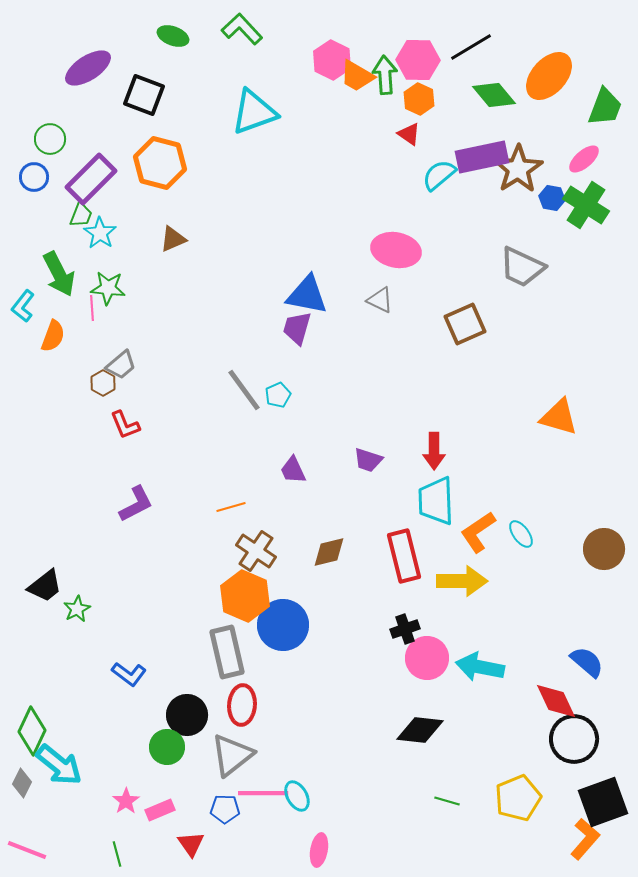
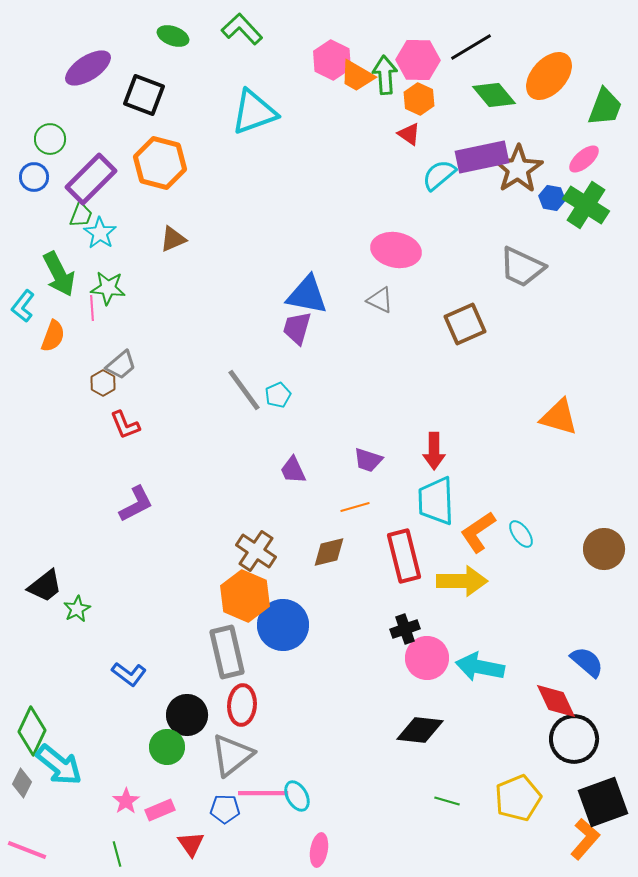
orange line at (231, 507): moved 124 px right
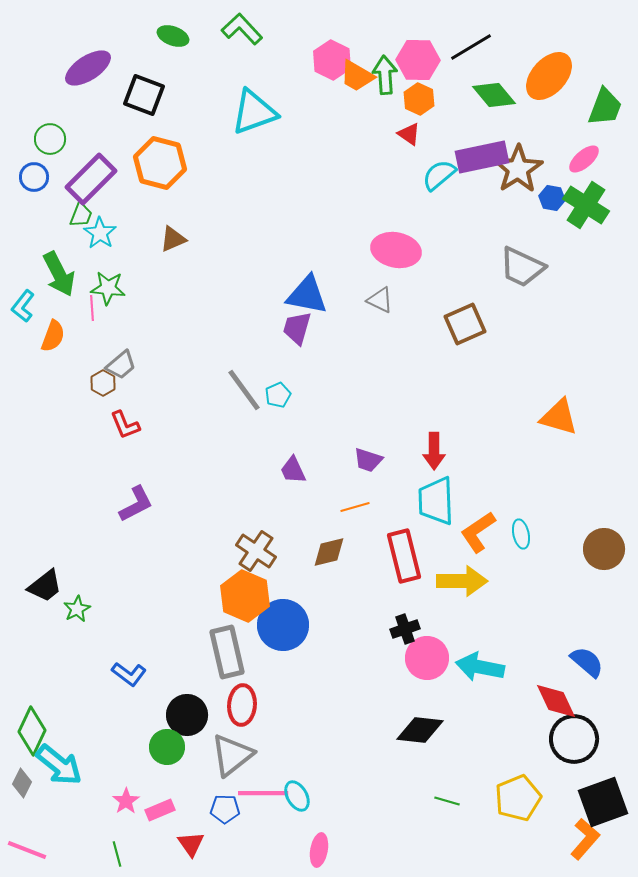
cyan ellipse at (521, 534): rotated 24 degrees clockwise
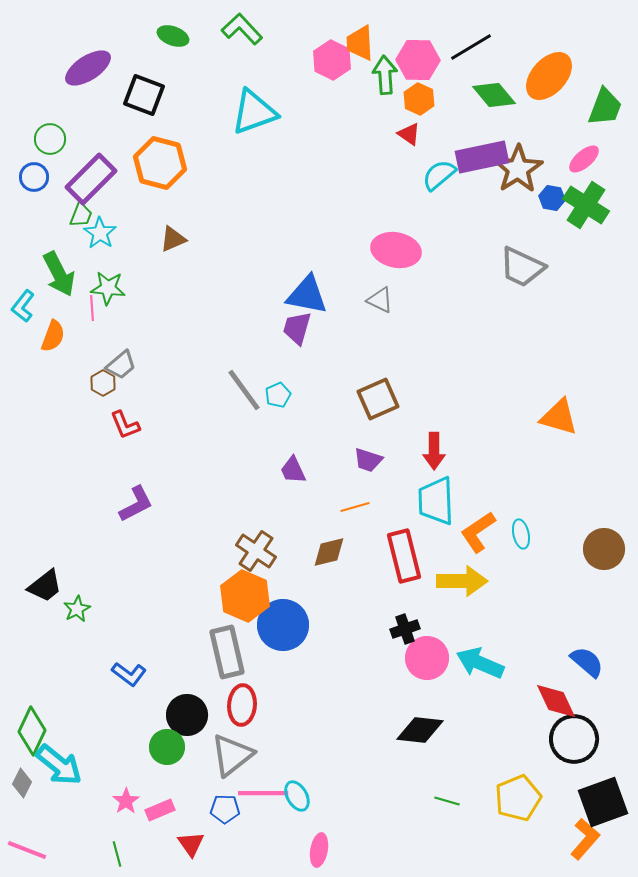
orange trapezoid at (357, 76): moved 3 px right, 33 px up; rotated 57 degrees clockwise
brown square at (465, 324): moved 87 px left, 75 px down
cyan arrow at (480, 667): moved 4 px up; rotated 12 degrees clockwise
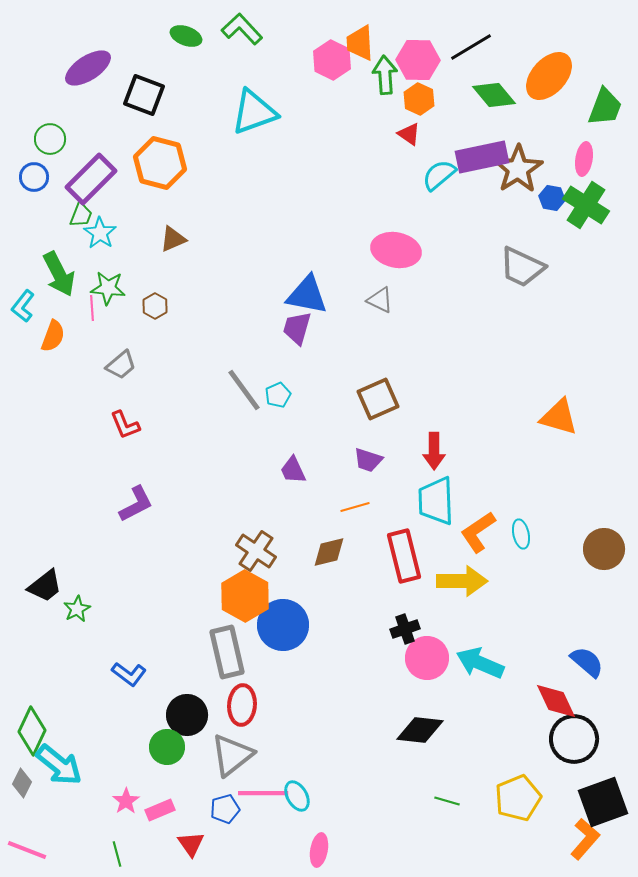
green ellipse at (173, 36): moved 13 px right
pink ellipse at (584, 159): rotated 40 degrees counterclockwise
brown hexagon at (103, 383): moved 52 px right, 77 px up
orange hexagon at (245, 596): rotated 6 degrees clockwise
blue pentagon at (225, 809): rotated 16 degrees counterclockwise
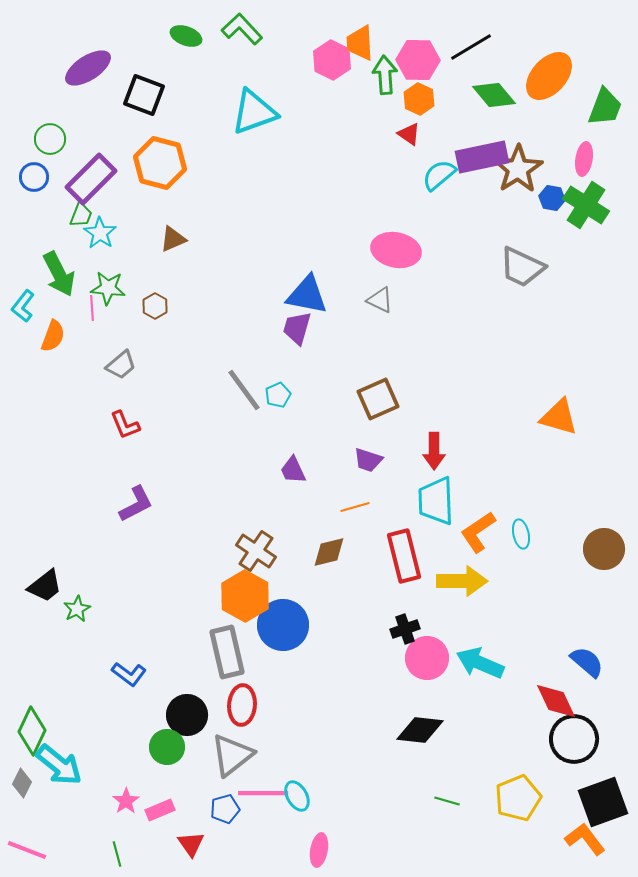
orange L-shape at (585, 839): rotated 78 degrees counterclockwise
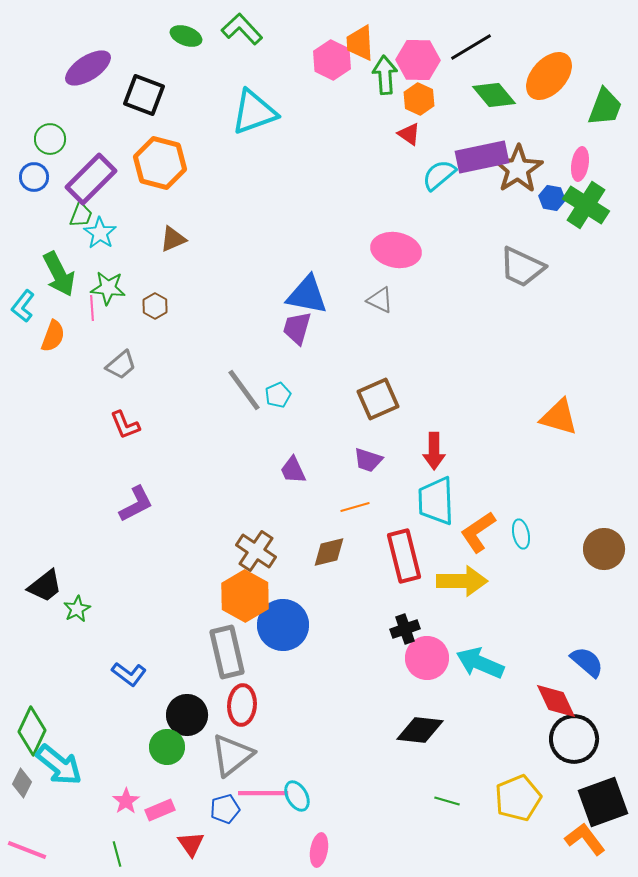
pink ellipse at (584, 159): moved 4 px left, 5 px down
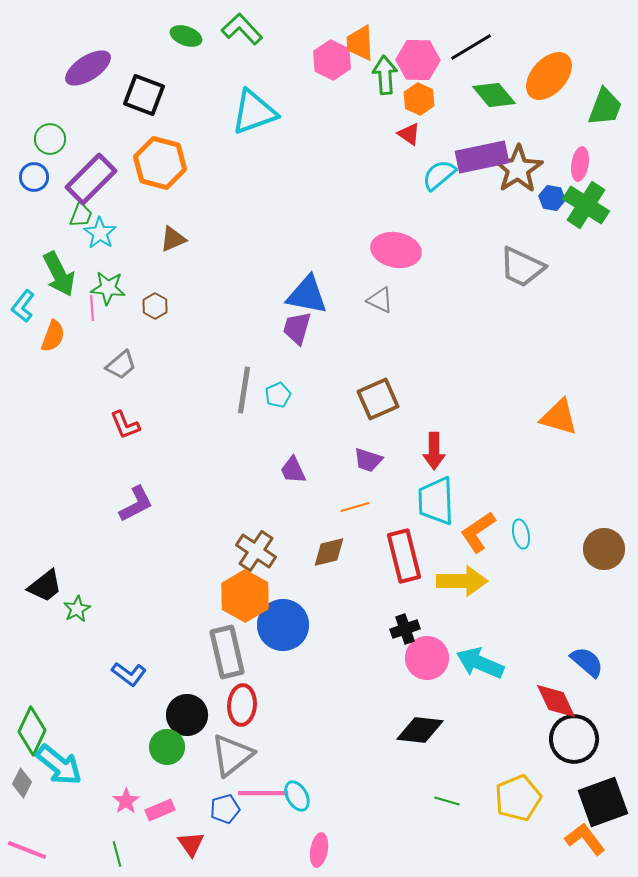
gray line at (244, 390): rotated 45 degrees clockwise
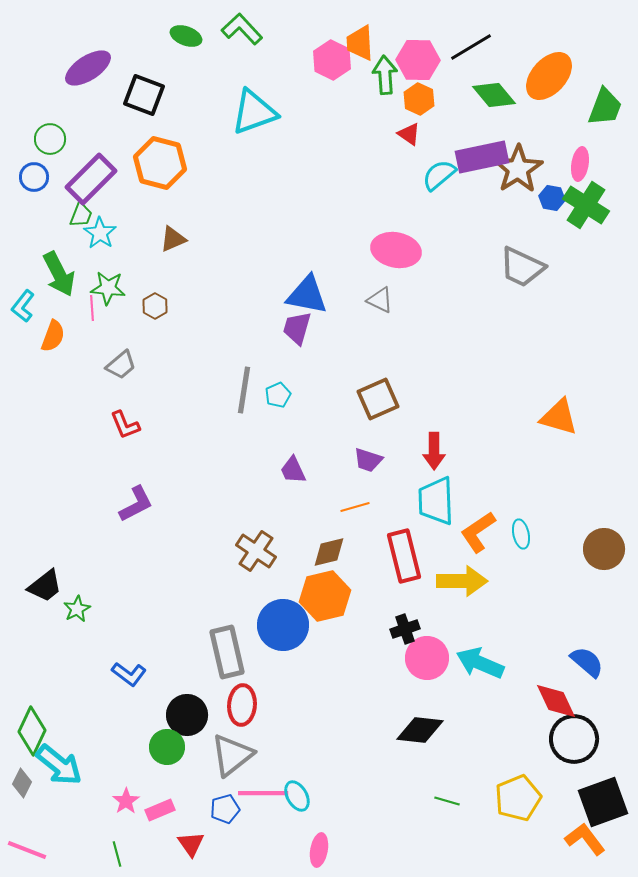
orange hexagon at (245, 596): moved 80 px right; rotated 18 degrees clockwise
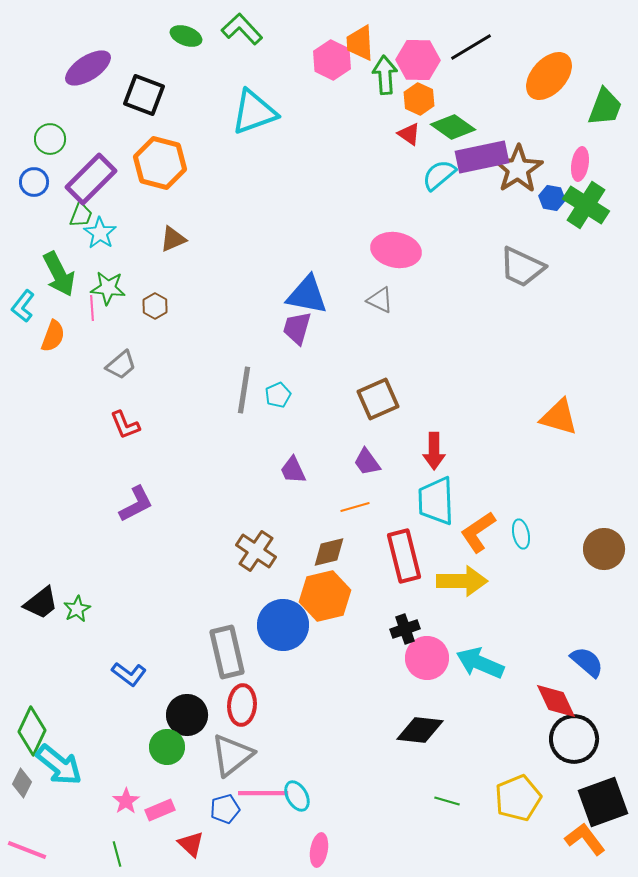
green diamond at (494, 95): moved 41 px left, 32 px down; rotated 15 degrees counterclockwise
blue circle at (34, 177): moved 5 px down
purple trapezoid at (368, 460): moved 1 px left, 2 px down; rotated 36 degrees clockwise
black trapezoid at (45, 586): moved 4 px left, 17 px down
red triangle at (191, 844): rotated 12 degrees counterclockwise
